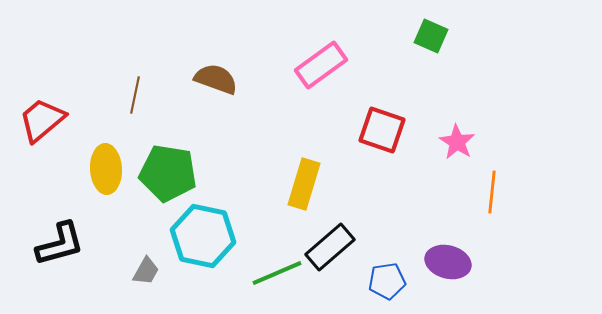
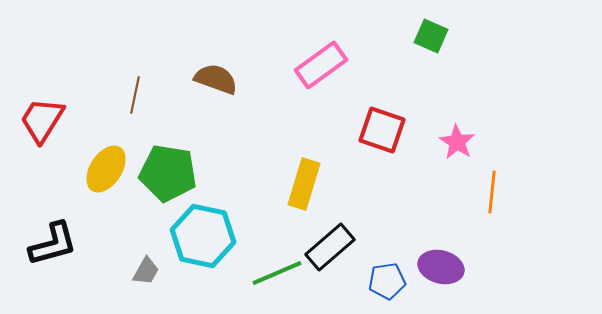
red trapezoid: rotated 18 degrees counterclockwise
yellow ellipse: rotated 36 degrees clockwise
black L-shape: moved 7 px left
purple ellipse: moved 7 px left, 5 px down
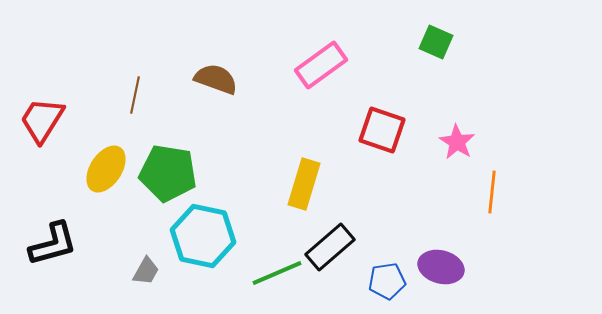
green square: moved 5 px right, 6 px down
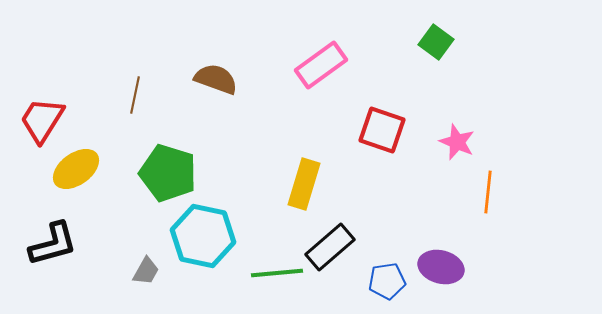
green square: rotated 12 degrees clockwise
pink star: rotated 9 degrees counterclockwise
yellow ellipse: moved 30 px left; rotated 21 degrees clockwise
green pentagon: rotated 8 degrees clockwise
orange line: moved 4 px left
green line: rotated 18 degrees clockwise
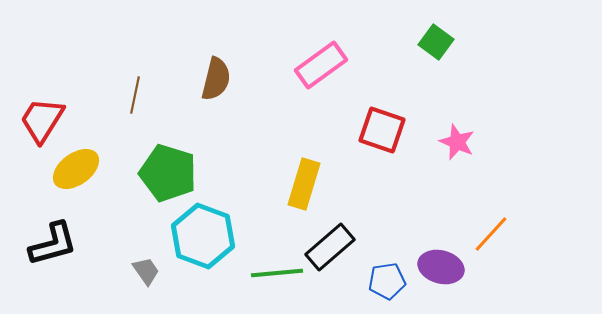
brown semicircle: rotated 84 degrees clockwise
orange line: moved 3 px right, 42 px down; rotated 36 degrees clockwise
cyan hexagon: rotated 8 degrees clockwise
gray trapezoid: rotated 64 degrees counterclockwise
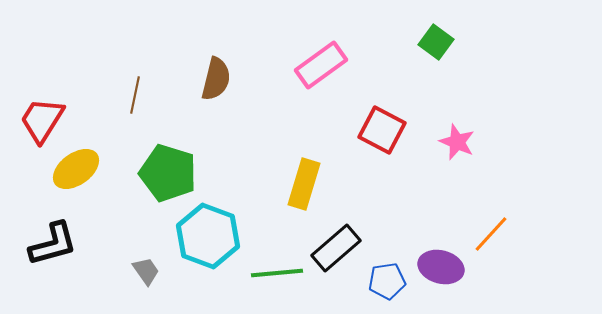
red square: rotated 9 degrees clockwise
cyan hexagon: moved 5 px right
black rectangle: moved 6 px right, 1 px down
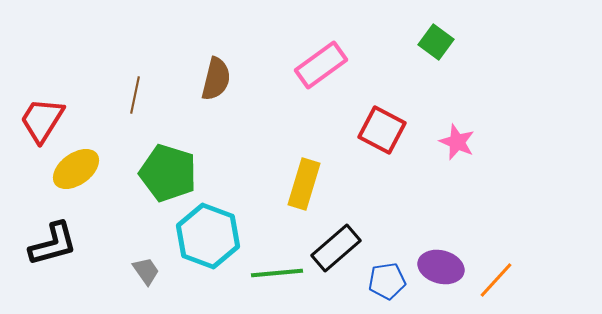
orange line: moved 5 px right, 46 px down
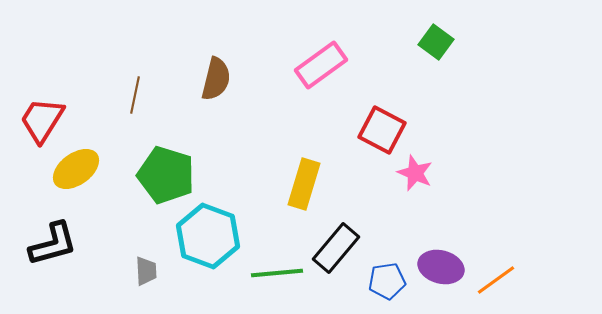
pink star: moved 42 px left, 31 px down
green pentagon: moved 2 px left, 2 px down
black rectangle: rotated 9 degrees counterclockwise
gray trapezoid: rotated 32 degrees clockwise
orange line: rotated 12 degrees clockwise
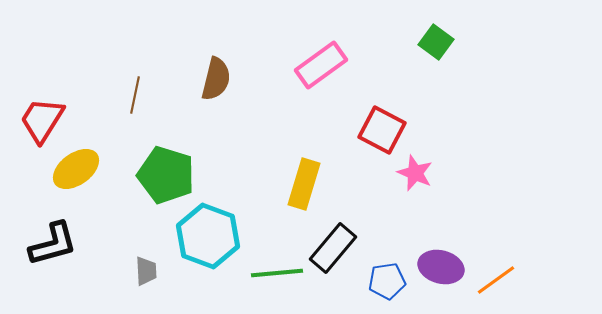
black rectangle: moved 3 px left
